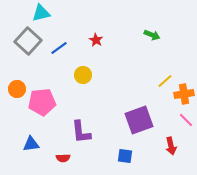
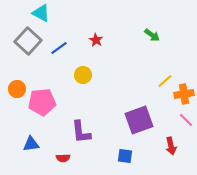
cyan triangle: rotated 42 degrees clockwise
green arrow: rotated 14 degrees clockwise
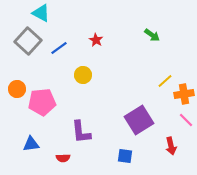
purple square: rotated 12 degrees counterclockwise
